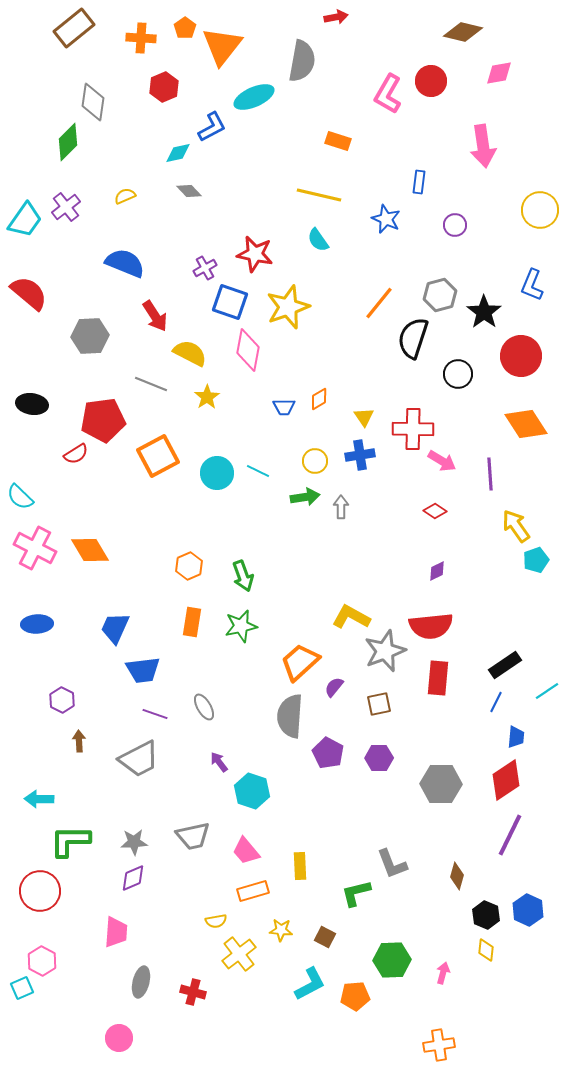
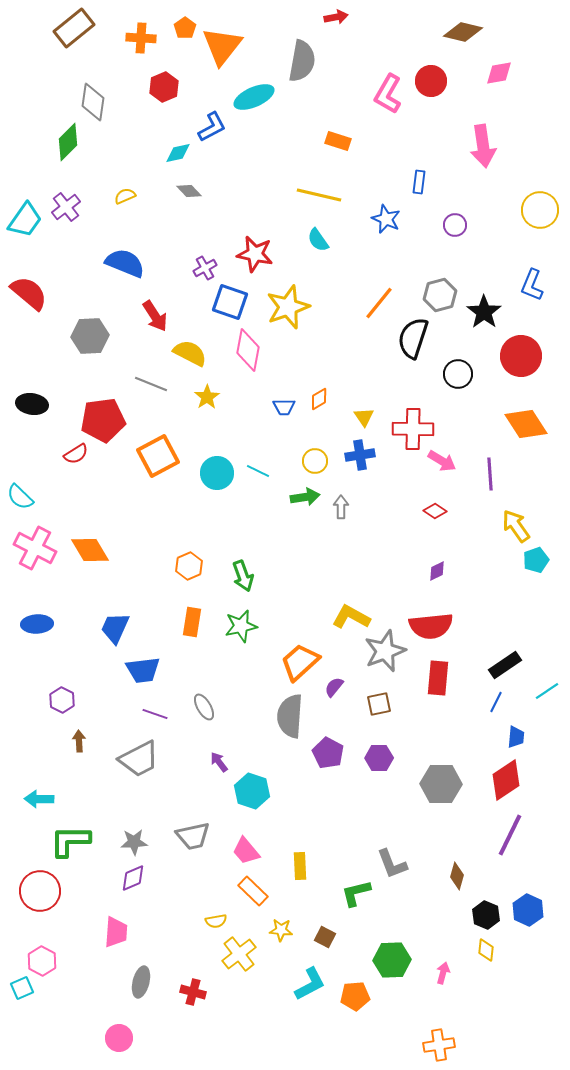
orange rectangle at (253, 891): rotated 60 degrees clockwise
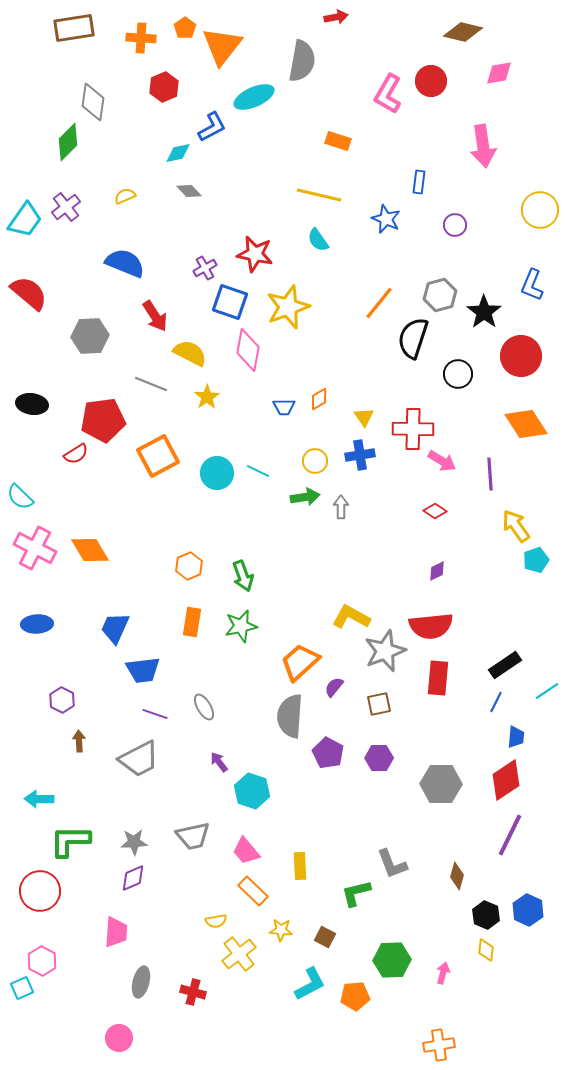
brown rectangle at (74, 28): rotated 30 degrees clockwise
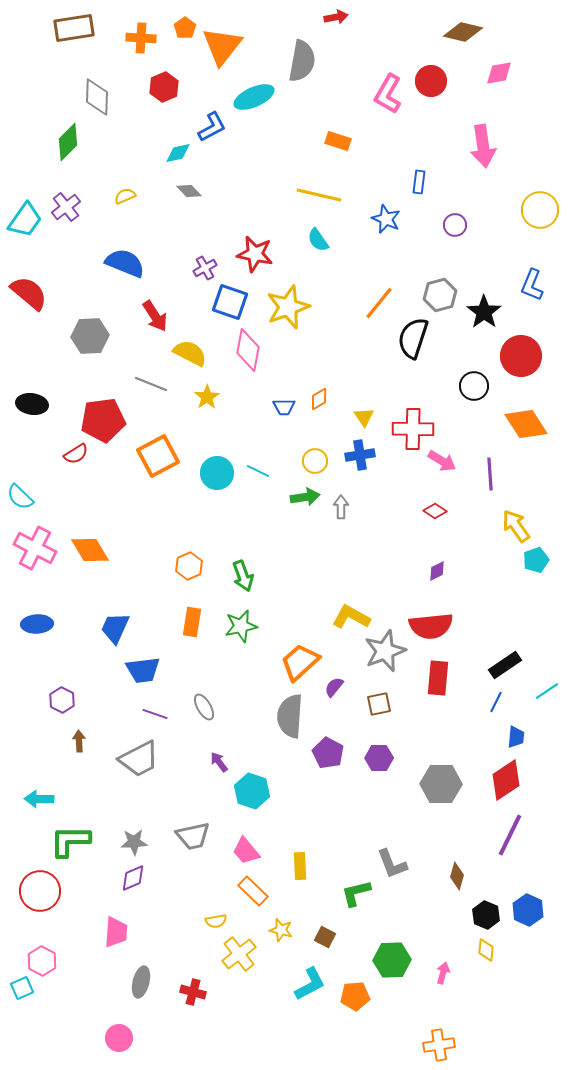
gray diamond at (93, 102): moved 4 px right, 5 px up; rotated 6 degrees counterclockwise
black circle at (458, 374): moved 16 px right, 12 px down
yellow star at (281, 930): rotated 10 degrees clockwise
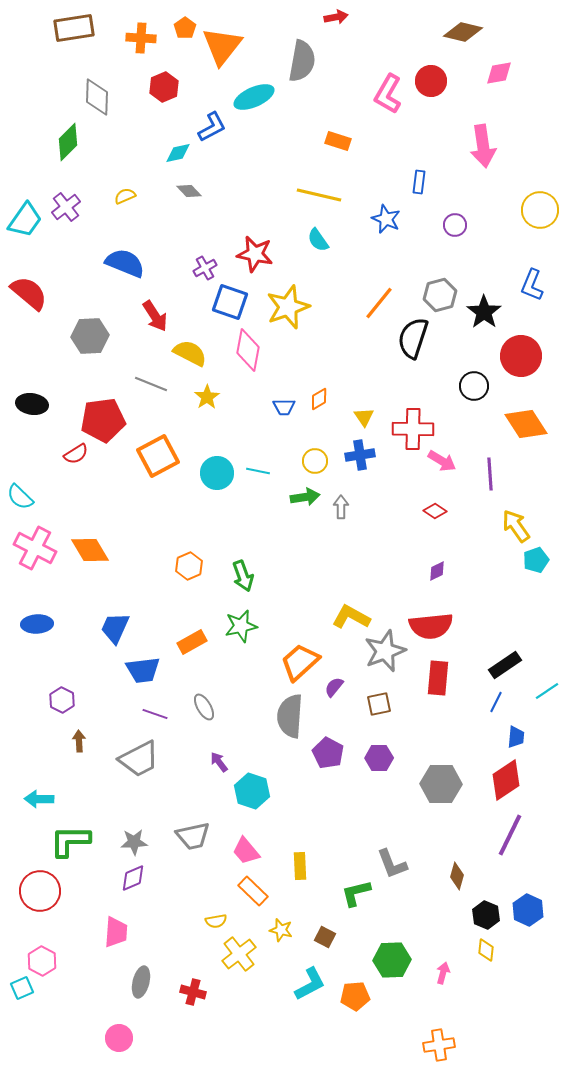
cyan line at (258, 471): rotated 15 degrees counterclockwise
orange rectangle at (192, 622): moved 20 px down; rotated 52 degrees clockwise
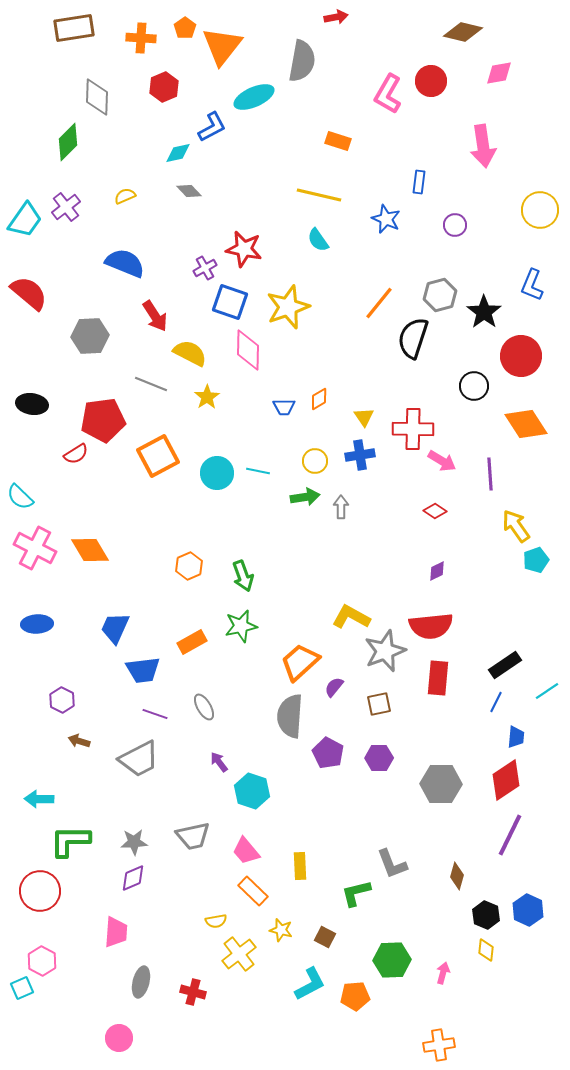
red star at (255, 254): moved 11 px left, 5 px up
pink diamond at (248, 350): rotated 9 degrees counterclockwise
brown arrow at (79, 741): rotated 70 degrees counterclockwise
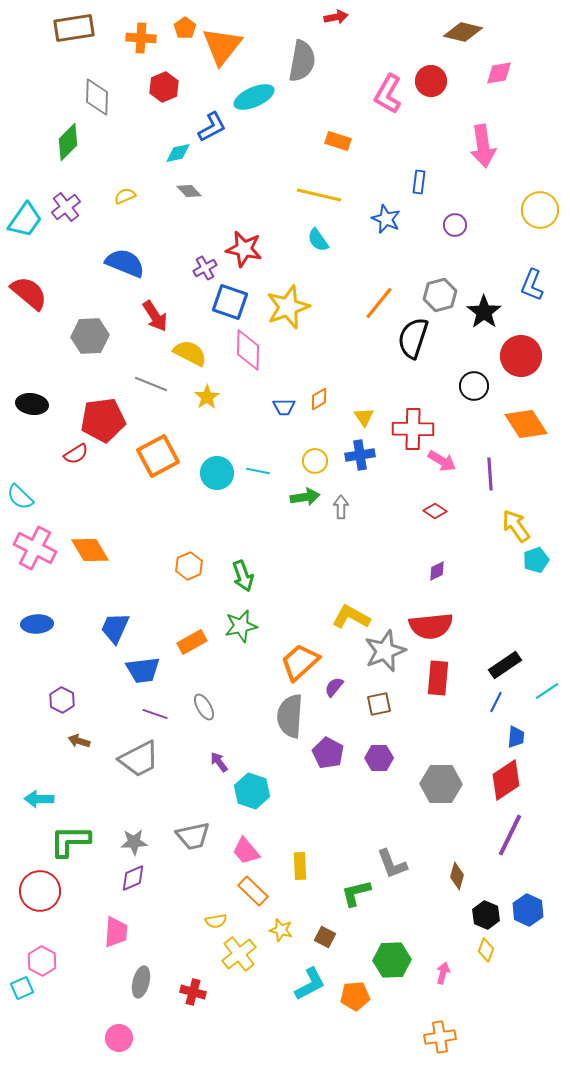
yellow diamond at (486, 950): rotated 15 degrees clockwise
orange cross at (439, 1045): moved 1 px right, 8 px up
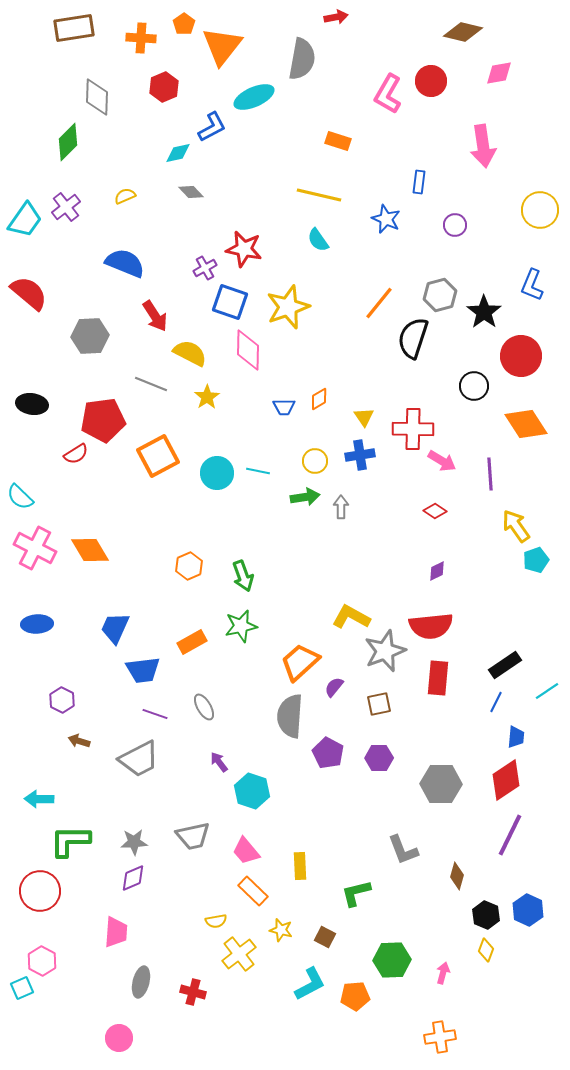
orange pentagon at (185, 28): moved 1 px left, 4 px up
gray semicircle at (302, 61): moved 2 px up
gray diamond at (189, 191): moved 2 px right, 1 px down
gray L-shape at (392, 864): moved 11 px right, 14 px up
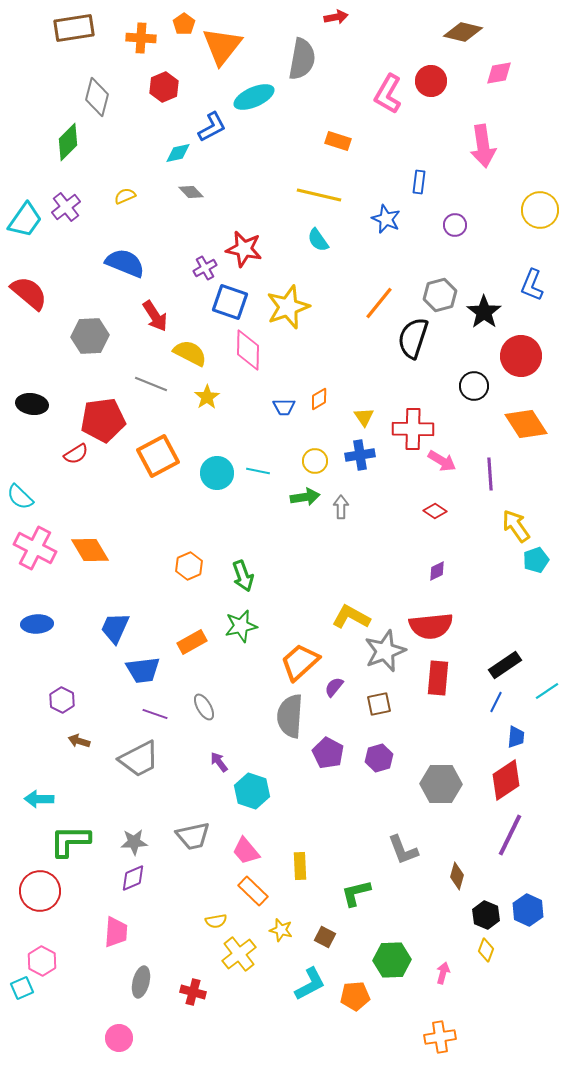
gray diamond at (97, 97): rotated 12 degrees clockwise
purple hexagon at (379, 758): rotated 16 degrees counterclockwise
